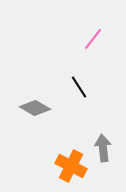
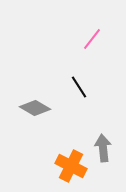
pink line: moved 1 px left
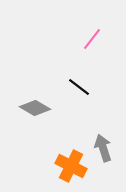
black line: rotated 20 degrees counterclockwise
gray arrow: rotated 12 degrees counterclockwise
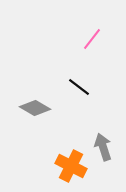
gray arrow: moved 1 px up
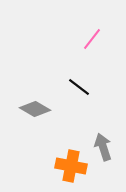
gray diamond: moved 1 px down
orange cross: rotated 16 degrees counterclockwise
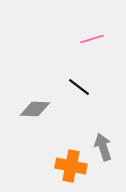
pink line: rotated 35 degrees clockwise
gray diamond: rotated 28 degrees counterclockwise
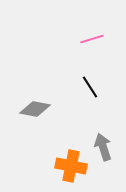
black line: moved 11 px right; rotated 20 degrees clockwise
gray diamond: rotated 8 degrees clockwise
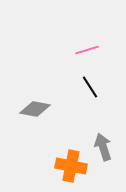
pink line: moved 5 px left, 11 px down
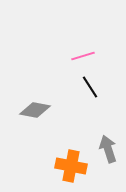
pink line: moved 4 px left, 6 px down
gray diamond: moved 1 px down
gray arrow: moved 5 px right, 2 px down
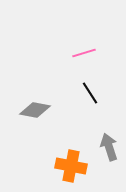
pink line: moved 1 px right, 3 px up
black line: moved 6 px down
gray arrow: moved 1 px right, 2 px up
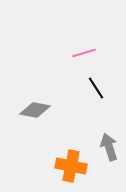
black line: moved 6 px right, 5 px up
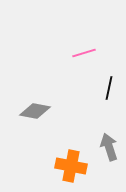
black line: moved 13 px right; rotated 45 degrees clockwise
gray diamond: moved 1 px down
